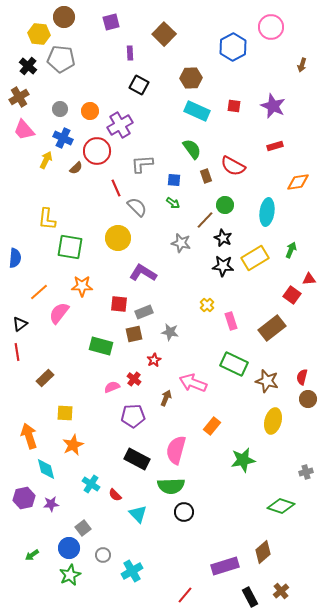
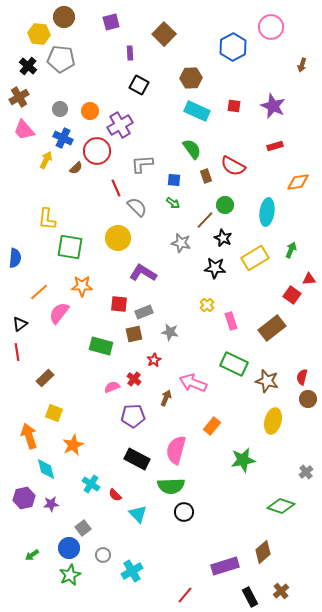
black star at (223, 266): moved 8 px left, 2 px down
yellow square at (65, 413): moved 11 px left; rotated 18 degrees clockwise
gray cross at (306, 472): rotated 24 degrees counterclockwise
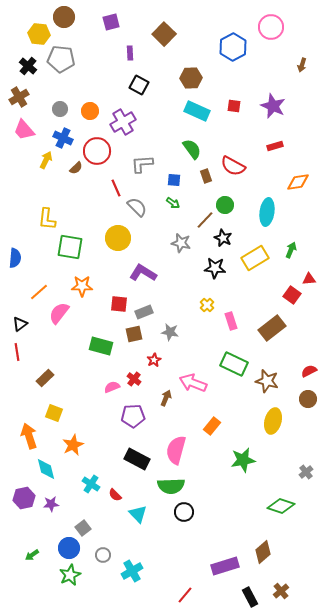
purple cross at (120, 125): moved 3 px right, 3 px up
red semicircle at (302, 377): moved 7 px right, 6 px up; rotated 49 degrees clockwise
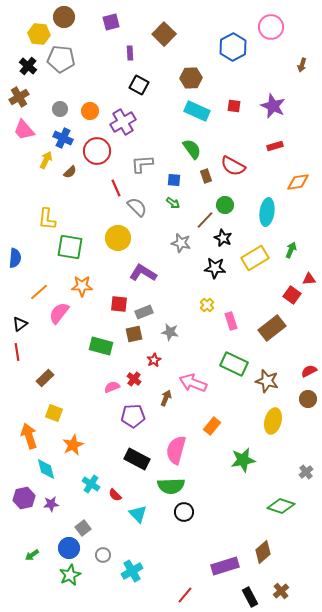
brown semicircle at (76, 168): moved 6 px left, 4 px down
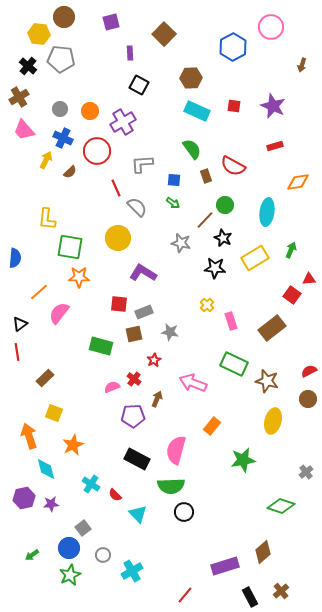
orange star at (82, 286): moved 3 px left, 9 px up
brown arrow at (166, 398): moved 9 px left, 1 px down
